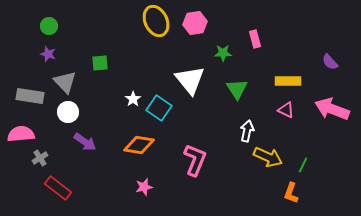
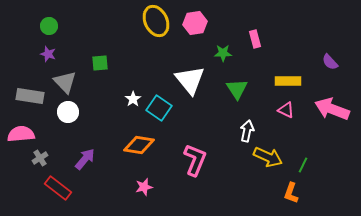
purple arrow: moved 17 px down; rotated 85 degrees counterclockwise
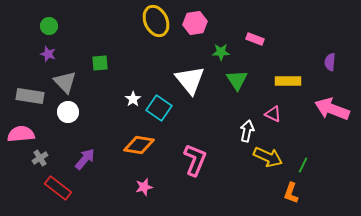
pink rectangle: rotated 54 degrees counterclockwise
green star: moved 2 px left, 1 px up
purple semicircle: rotated 48 degrees clockwise
green triangle: moved 9 px up
pink triangle: moved 13 px left, 4 px down
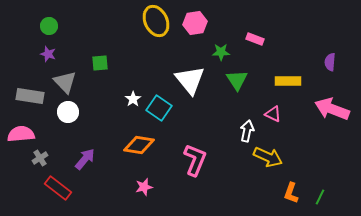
green line: moved 17 px right, 32 px down
